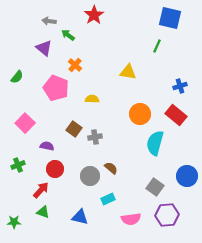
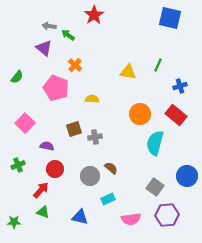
gray arrow: moved 5 px down
green line: moved 1 px right, 19 px down
brown square: rotated 35 degrees clockwise
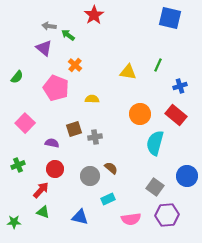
purple semicircle: moved 5 px right, 3 px up
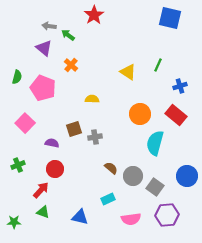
orange cross: moved 4 px left
yellow triangle: rotated 24 degrees clockwise
green semicircle: rotated 24 degrees counterclockwise
pink pentagon: moved 13 px left
gray circle: moved 43 px right
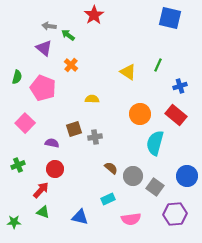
purple hexagon: moved 8 px right, 1 px up
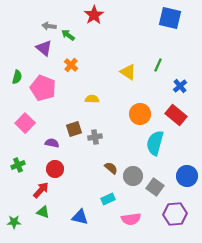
blue cross: rotated 24 degrees counterclockwise
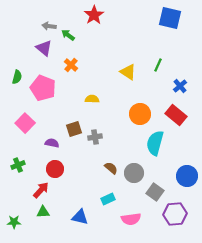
gray circle: moved 1 px right, 3 px up
gray square: moved 5 px down
green triangle: rotated 24 degrees counterclockwise
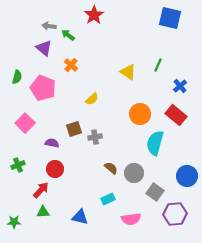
yellow semicircle: rotated 136 degrees clockwise
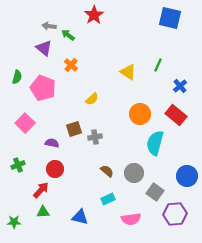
brown semicircle: moved 4 px left, 3 px down
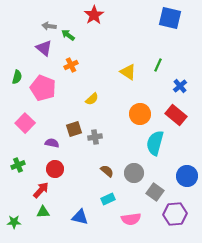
orange cross: rotated 24 degrees clockwise
